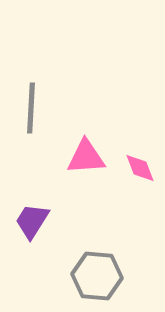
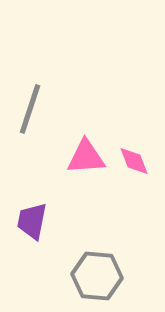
gray line: moved 1 px left, 1 px down; rotated 15 degrees clockwise
pink diamond: moved 6 px left, 7 px up
purple trapezoid: rotated 21 degrees counterclockwise
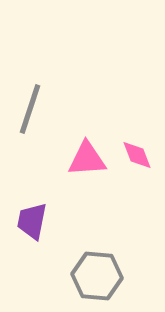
pink triangle: moved 1 px right, 2 px down
pink diamond: moved 3 px right, 6 px up
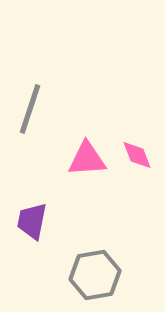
gray hexagon: moved 2 px left, 1 px up; rotated 15 degrees counterclockwise
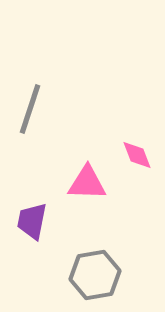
pink triangle: moved 24 px down; rotated 6 degrees clockwise
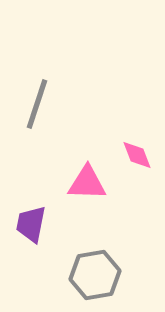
gray line: moved 7 px right, 5 px up
purple trapezoid: moved 1 px left, 3 px down
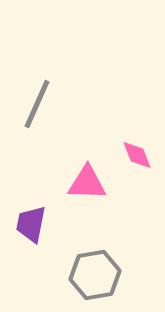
gray line: rotated 6 degrees clockwise
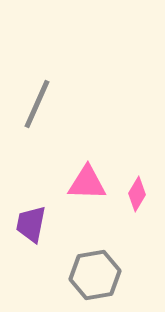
pink diamond: moved 39 px down; rotated 52 degrees clockwise
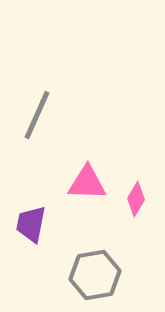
gray line: moved 11 px down
pink diamond: moved 1 px left, 5 px down
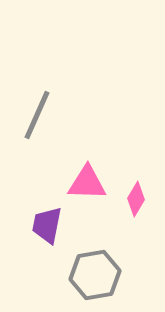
purple trapezoid: moved 16 px right, 1 px down
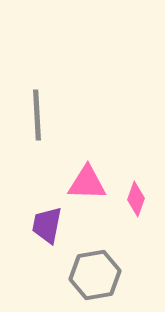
gray line: rotated 27 degrees counterclockwise
pink diamond: rotated 12 degrees counterclockwise
